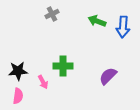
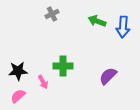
pink semicircle: rotated 140 degrees counterclockwise
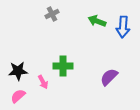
purple semicircle: moved 1 px right, 1 px down
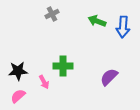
pink arrow: moved 1 px right
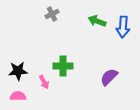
pink semicircle: rotated 42 degrees clockwise
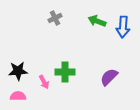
gray cross: moved 3 px right, 4 px down
green cross: moved 2 px right, 6 px down
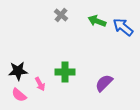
gray cross: moved 6 px right, 3 px up; rotated 24 degrees counterclockwise
blue arrow: rotated 125 degrees clockwise
purple semicircle: moved 5 px left, 6 px down
pink arrow: moved 4 px left, 2 px down
pink semicircle: moved 1 px right, 1 px up; rotated 140 degrees counterclockwise
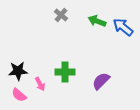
purple semicircle: moved 3 px left, 2 px up
